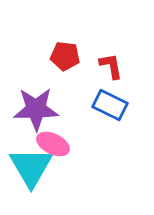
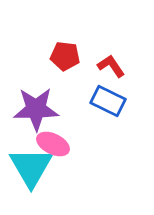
red L-shape: rotated 24 degrees counterclockwise
blue rectangle: moved 2 px left, 4 px up
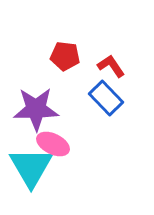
blue rectangle: moved 2 px left, 3 px up; rotated 20 degrees clockwise
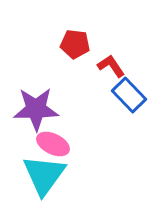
red pentagon: moved 10 px right, 12 px up
blue rectangle: moved 23 px right, 3 px up
cyan triangle: moved 13 px right, 8 px down; rotated 6 degrees clockwise
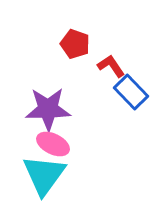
red pentagon: rotated 12 degrees clockwise
blue rectangle: moved 2 px right, 3 px up
purple star: moved 12 px right
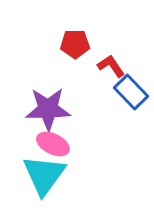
red pentagon: rotated 20 degrees counterclockwise
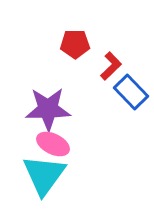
red L-shape: rotated 80 degrees clockwise
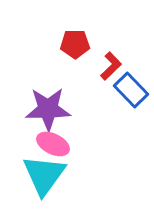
blue rectangle: moved 2 px up
